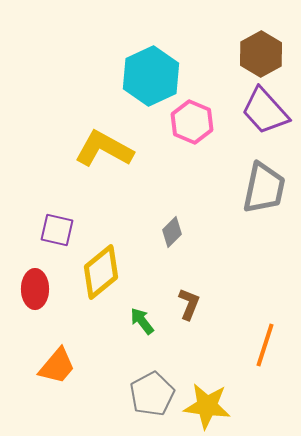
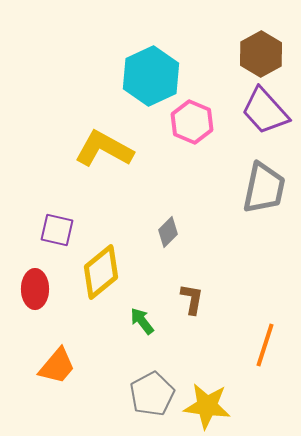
gray diamond: moved 4 px left
brown L-shape: moved 3 px right, 5 px up; rotated 12 degrees counterclockwise
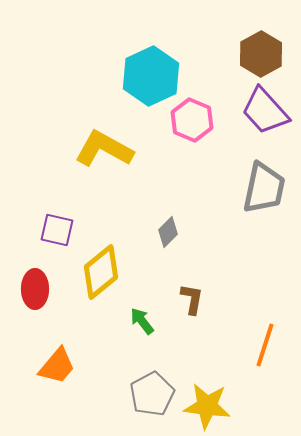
pink hexagon: moved 2 px up
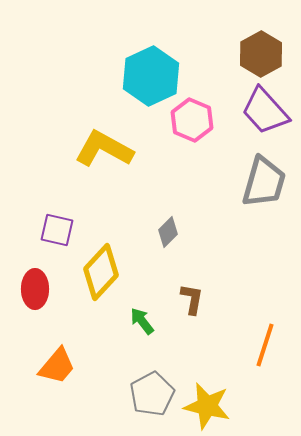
gray trapezoid: moved 6 px up; rotated 4 degrees clockwise
yellow diamond: rotated 8 degrees counterclockwise
yellow star: rotated 6 degrees clockwise
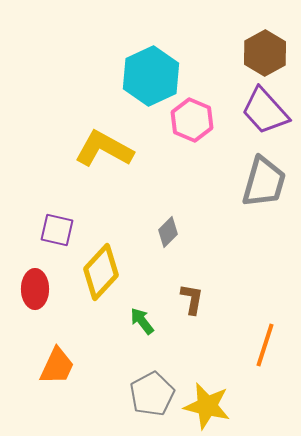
brown hexagon: moved 4 px right, 1 px up
orange trapezoid: rotated 15 degrees counterclockwise
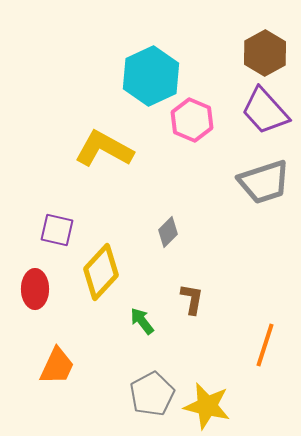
gray trapezoid: rotated 56 degrees clockwise
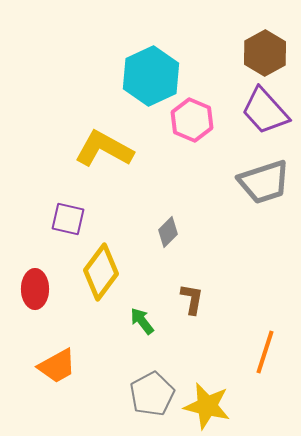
purple square: moved 11 px right, 11 px up
yellow diamond: rotated 6 degrees counterclockwise
orange line: moved 7 px down
orange trapezoid: rotated 36 degrees clockwise
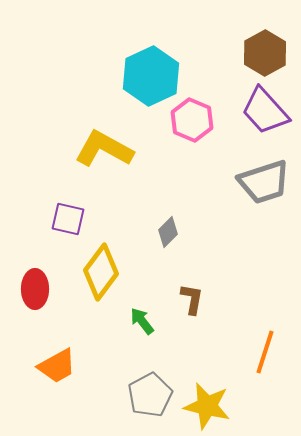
gray pentagon: moved 2 px left, 1 px down
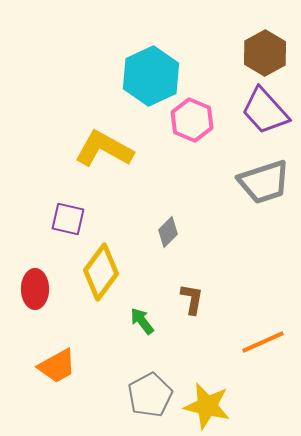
orange line: moved 2 px left, 10 px up; rotated 48 degrees clockwise
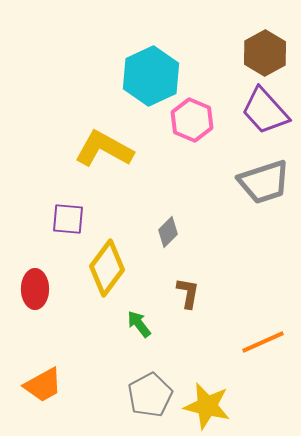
purple square: rotated 8 degrees counterclockwise
yellow diamond: moved 6 px right, 4 px up
brown L-shape: moved 4 px left, 6 px up
green arrow: moved 3 px left, 3 px down
orange trapezoid: moved 14 px left, 19 px down
